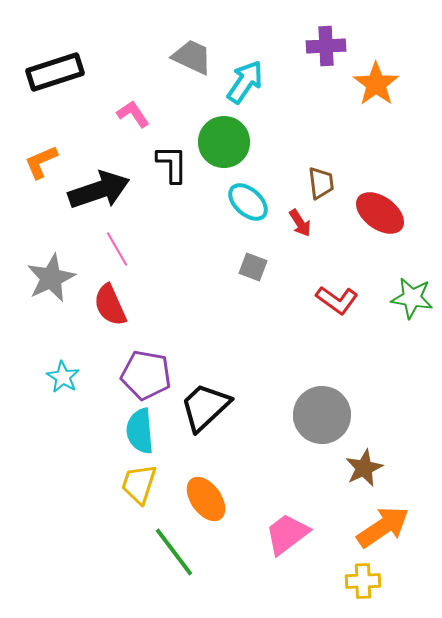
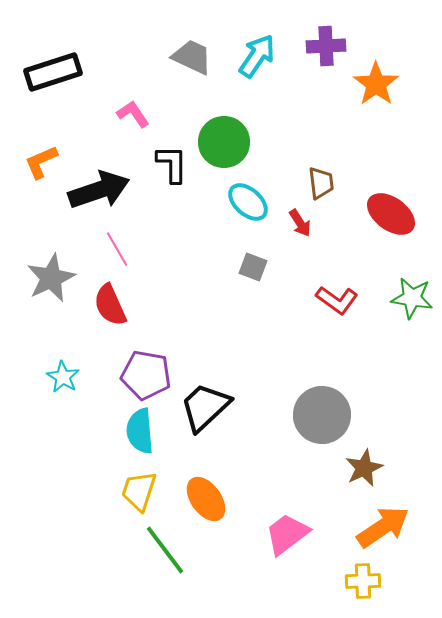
black rectangle: moved 2 px left
cyan arrow: moved 12 px right, 26 px up
red ellipse: moved 11 px right, 1 px down
yellow trapezoid: moved 7 px down
green line: moved 9 px left, 2 px up
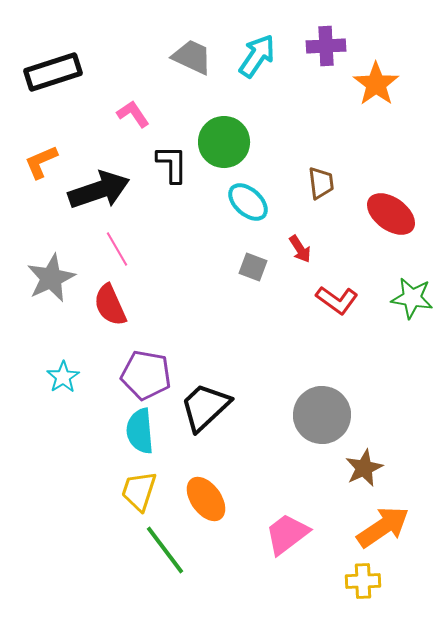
red arrow: moved 26 px down
cyan star: rotated 8 degrees clockwise
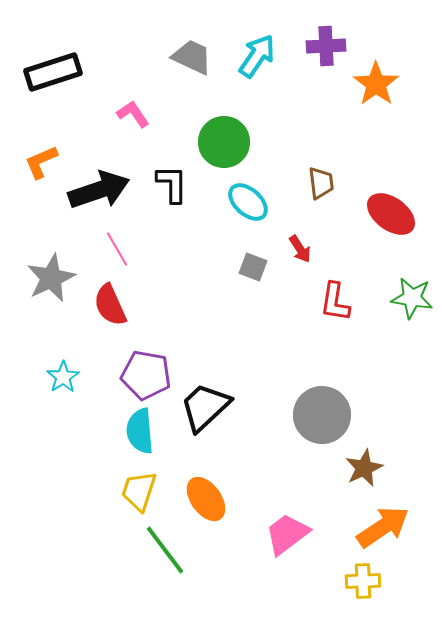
black L-shape: moved 20 px down
red L-shape: moved 2 px left, 2 px down; rotated 63 degrees clockwise
